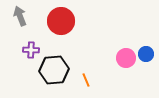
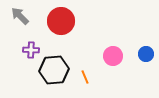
gray arrow: rotated 24 degrees counterclockwise
pink circle: moved 13 px left, 2 px up
orange line: moved 1 px left, 3 px up
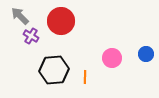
purple cross: moved 14 px up; rotated 28 degrees clockwise
pink circle: moved 1 px left, 2 px down
orange line: rotated 24 degrees clockwise
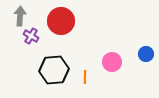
gray arrow: rotated 48 degrees clockwise
pink circle: moved 4 px down
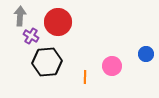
red circle: moved 3 px left, 1 px down
pink circle: moved 4 px down
black hexagon: moved 7 px left, 8 px up
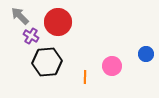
gray arrow: rotated 48 degrees counterclockwise
